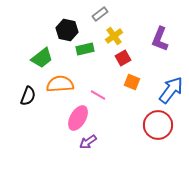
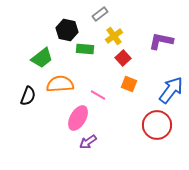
purple L-shape: moved 1 px right, 2 px down; rotated 80 degrees clockwise
green rectangle: rotated 18 degrees clockwise
red square: rotated 14 degrees counterclockwise
orange square: moved 3 px left, 2 px down
red circle: moved 1 px left
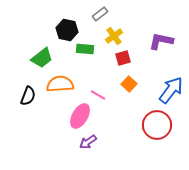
red square: rotated 28 degrees clockwise
orange square: rotated 21 degrees clockwise
pink ellipse: moved 2 px right, 2 px up
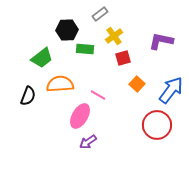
black hexagon: rotated 15 degrees counterclockwise
orange square: moved 8 px right
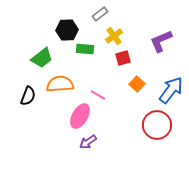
purple L-shape: rotated 35 degrees counterclockwise
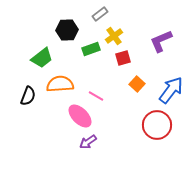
green rectangle: moved 6 px right; rotated 24 degrees counterclockwise
pink line: moved 2 px left, 1 px down
pink ellipse: rotated 75 degrees counterclockwise
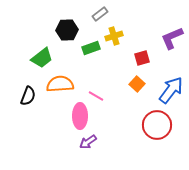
yellow cross: rotated 18 degrees clockwise
purple L-shape: moved 11 px right, 3 px up
green rectangle: moved 1 px up
red square: moved 19 px right
pink ellipse: rotated 45 degrees clockwise
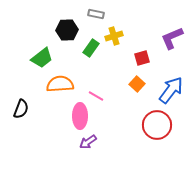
gray rectangle: moved 4 px left; rotated 49 degrees clockwise
green rectangle: rotated 36 degrees counterclockwise
black semicircle: moved 7 px left, 13 px down
